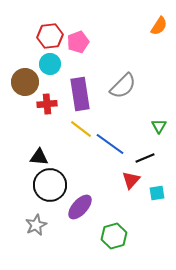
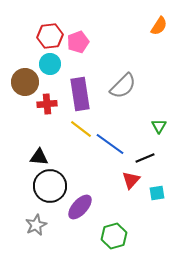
black circle: moved 1 px down
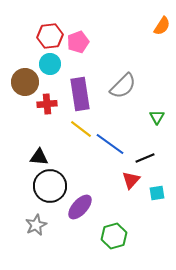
orange semicircle: moved 3 px right
green triangle: moved 2 px left, 9 px up
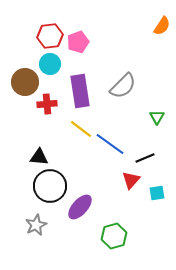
purple rectangle: moved 3 px up
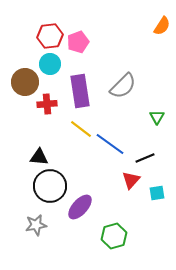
gray star: rotated 15 degrees clockwise
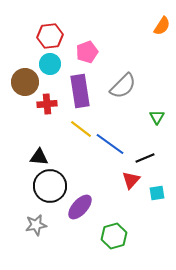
pink pentagon: moved 9 px right, 10 px down
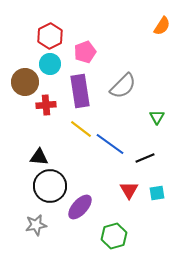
red hexagon: rotated 20 degrees counterclockwise
pink pentagon: moved 2 px left
red cross: moved 1 px left, 1 px down
red triangle: moved 2 px left, 10 px down; rotated 12 degrees counterclockwise
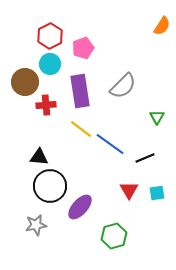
pink pentagon: moved 2 px left, 4 px up
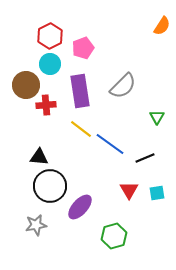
brown circle: moved 1 px right, 3 px down
